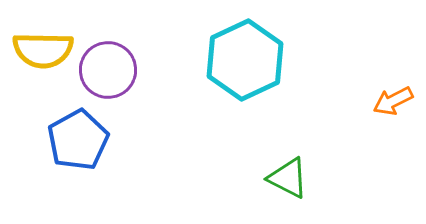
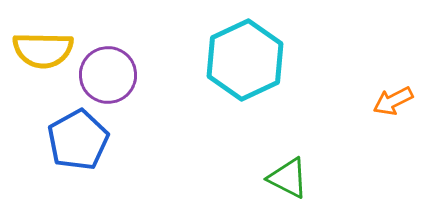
purple circle: moved 5 px down
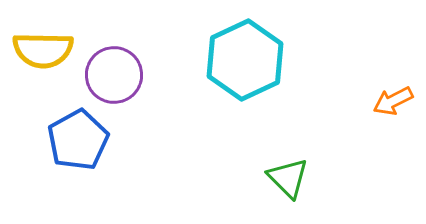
purple circle: moved 6 px right
green triangle: rotated 18 degrees clockwise
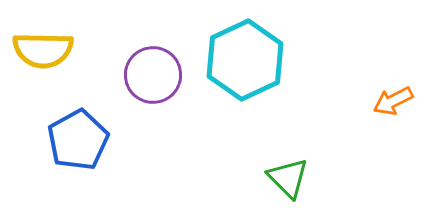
purple circle: moved 39 px right
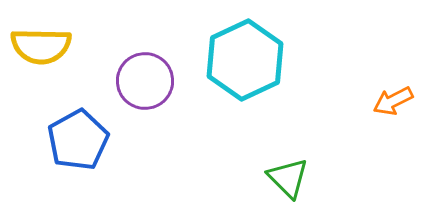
yellow semicircle: moved 2 px left, 4 px up
purple circle: moved 8 px left, 6 px down
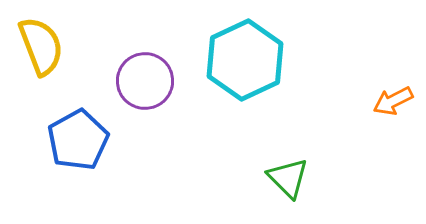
yellow semicircle: rotated 112 degrees counterclockwise
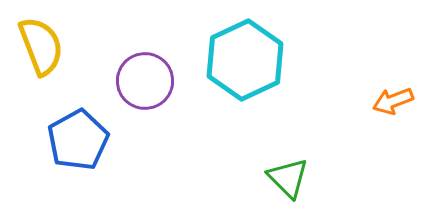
orange arrow: rotated 6 degrees clockwise
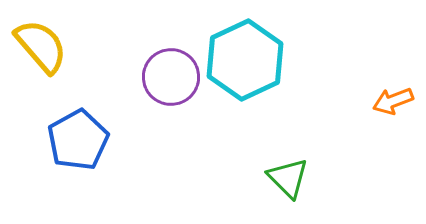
yellow semicircle: rotated 20 degrees counterclockwise
purple circle: moved 26 px right, 4 px up
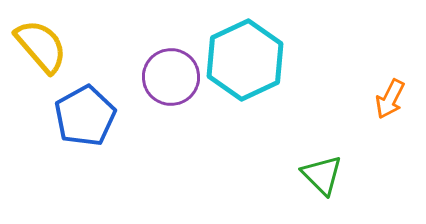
orange arrow: moved 3 px left, 2 px up; rotated 42 degrees counterclockwise
blue pentagon: moved 7 px right, 24 px up
green triangle: moved 34 px right, 3 px up
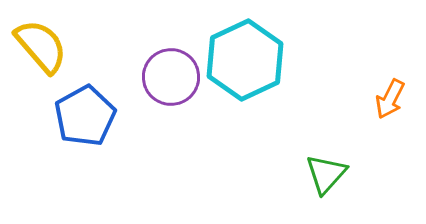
green triangle: moved 4 px right, 1 px up; rotated 27 degrees clockwise
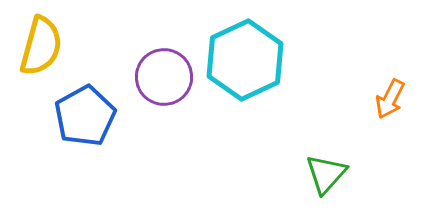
yellow semicircle: rotated 56 degrees clockwise
purple circle: moved 7 px left
